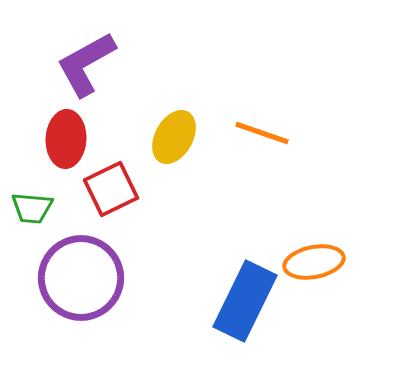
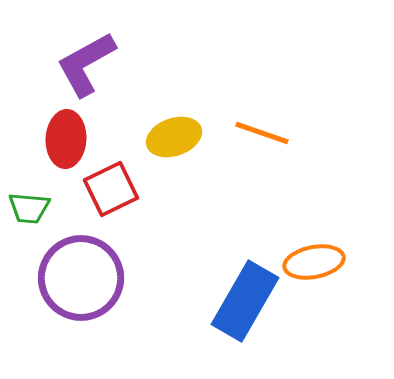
yellow ellipse: rotated 42 degrees clockwise
green trapezoid: moved 3 px left
blue rectangle: rotated 4 degrees clockwise
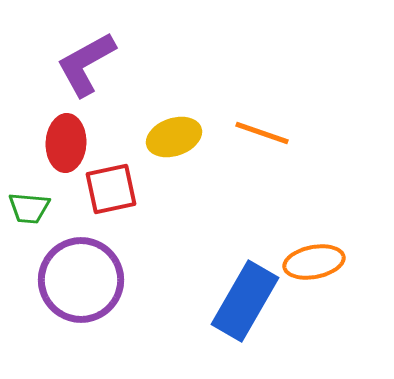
red ellipse: moved 4 px down
red square: rotated 14 degrees clockwise
purple circle: moved 2 px down
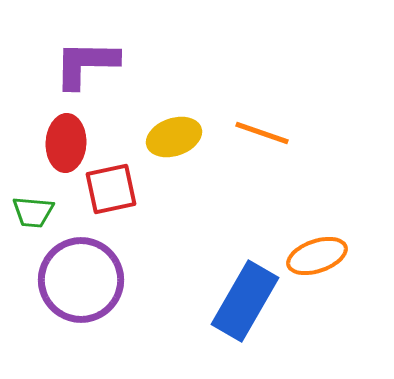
purple L-shape: rotated 30 degrees clockwise
green trapezoid: moved 4 px right, 4 px down
orange ellipse: moved 3 px right, 6 px up; rotated 8 degrees counterclockwise
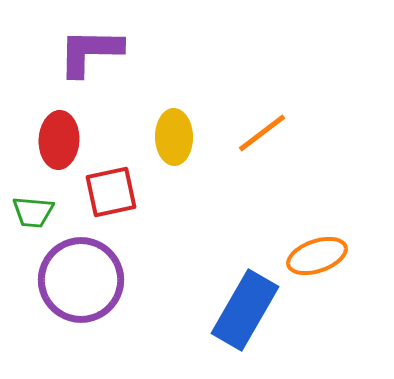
purple L-shape: moved 4 px right, 12 px up
orange line: rotated 56 degrees counterclockwise
yellow ellipse: rotated 72 degrees counterclockwise
red ellipse: moved 7 px left, 3 px up
red square: moved 3 px down
blue rectangle: moved 9 px down
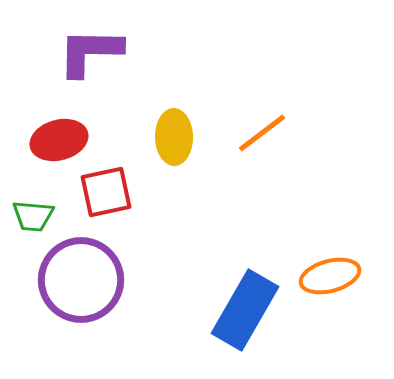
red ellipse: rotated 72 degrees clockwise
red square: moved 5 px left
green trapezoid: moved 4 px down
orange ellipse: moved 13 px right, 20 px down; rotated 4 degrees clockwise
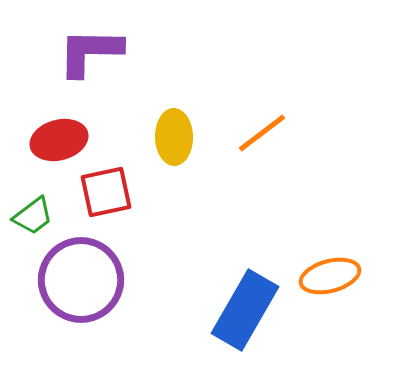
green trapezoid: rotated 42 degrees counterclockwise
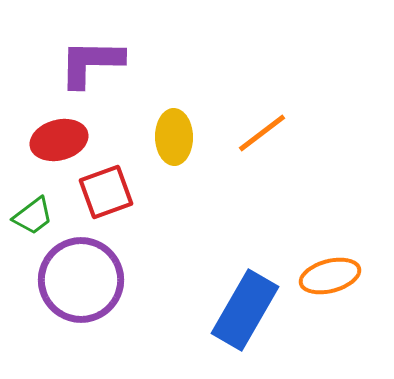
purple L-shape: moved 1 px right, 11 px down
red square: rotated 8 degrees counterclockwise
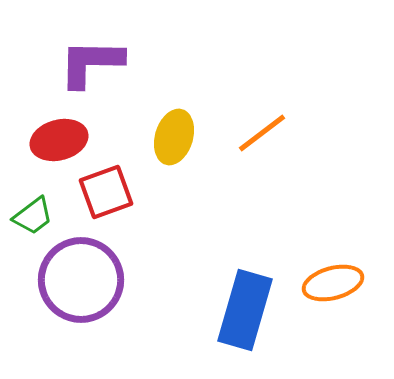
yellow ellipse: rotated 18 degrees clockwise
orange ellipse: moved 3 px right, 7 px down
blue rectangle: rotated 14 degrees counterclockwise
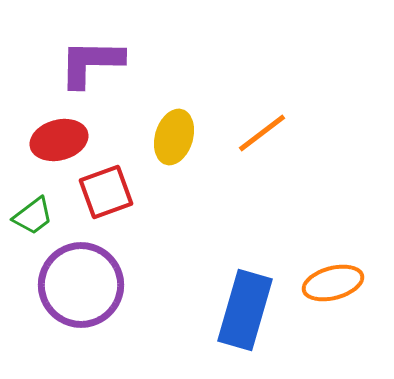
purple circle: moved 5 px down
